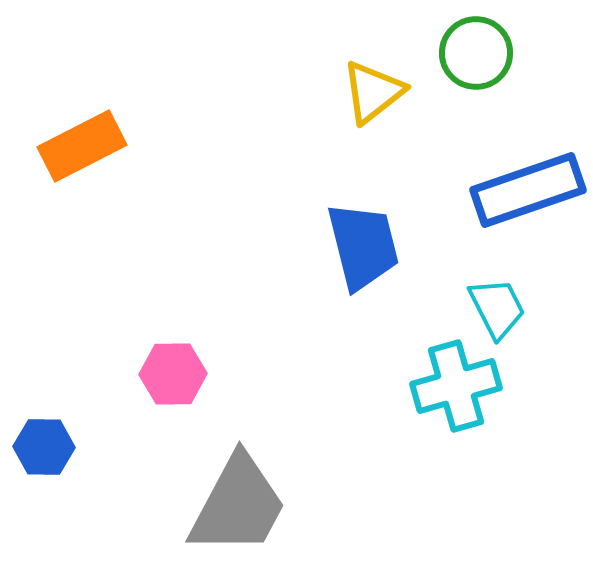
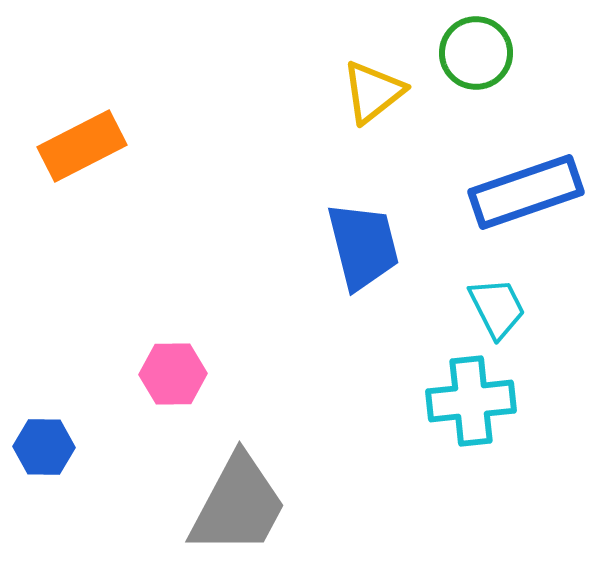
blue rectangle: moved 2 px left, 2 px down
cyan cross: moved 15 px right, 15 px down; rotated 10 degrees clockwise
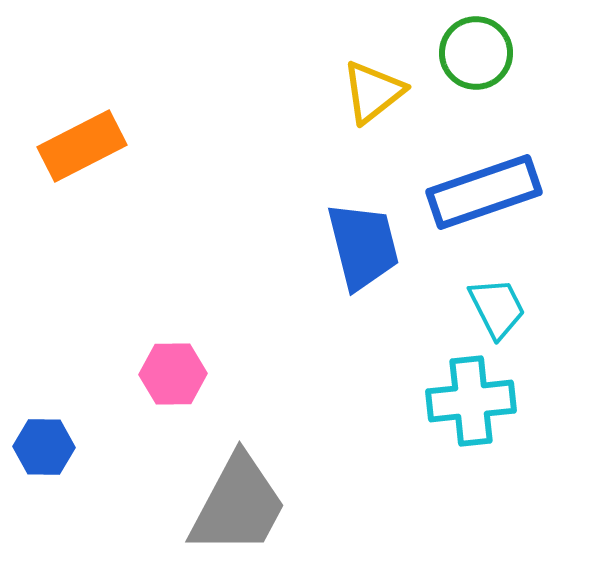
blue rectangle: moved 42 px left
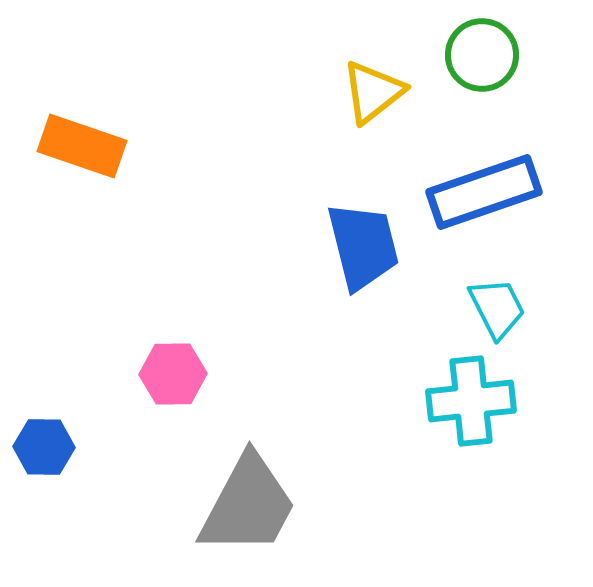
green circle: moved 6 px right, 2 px down
orange rectangle: rotated 46 degrees clockwise
gray trapezoid: moved 10 px right
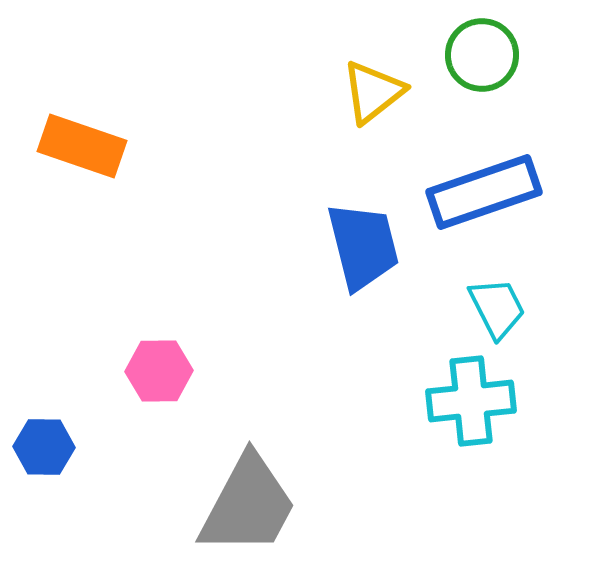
pink hexagon: moved 14 px left, 3 px up
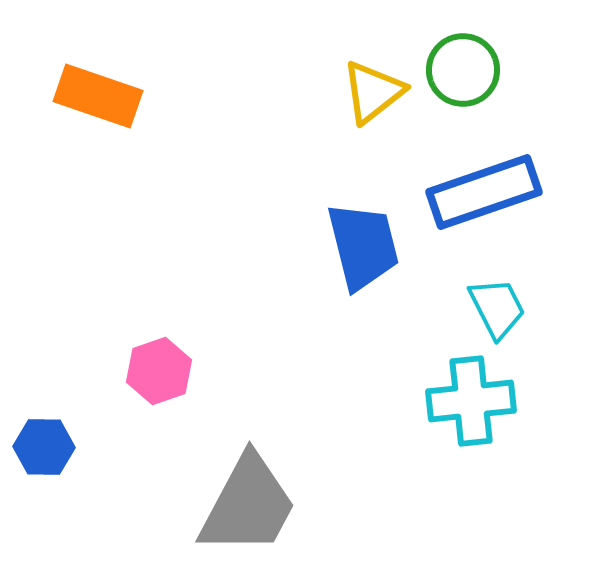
green circle: moved 19 px left, 15 px down
orange rectangle: moved 16 px right, 50 px up
pink hexagon: rotated 18 degrees counterclockwise
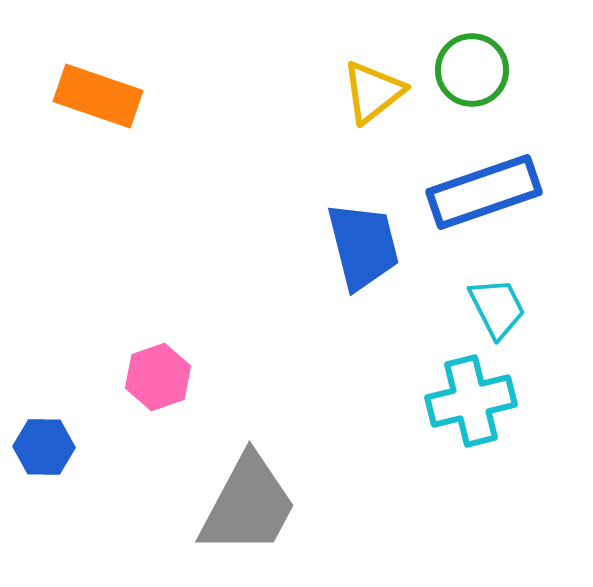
green circle: moved 9 px right
pink hexagon: moved 1 px left, 6 px down
cyan cross: rotated 8 degrees counterclockwise
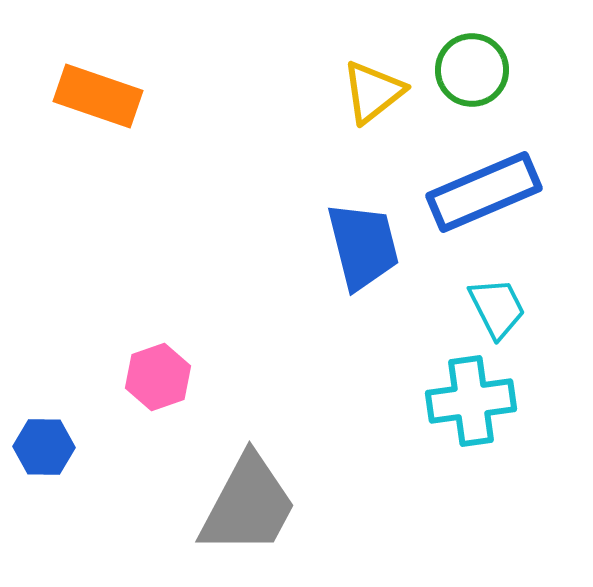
blue rectangle: rotated 4 degrees counterclockwise
cyan cross: rotated 6 degrees clockwise
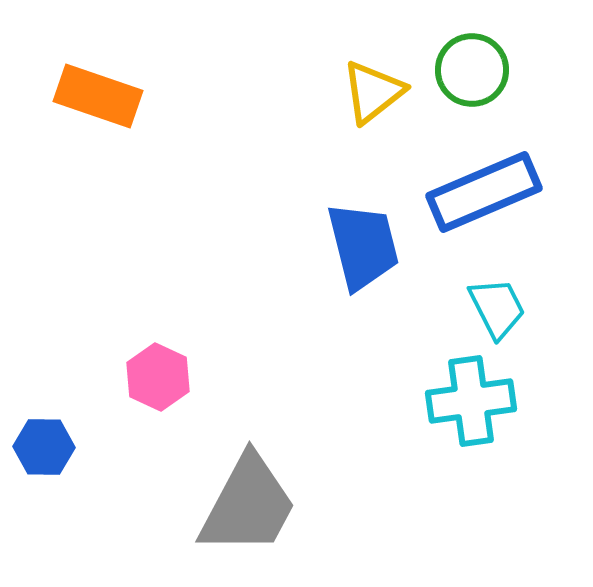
pink hexagon: rotated 16 degrees counterclockwise
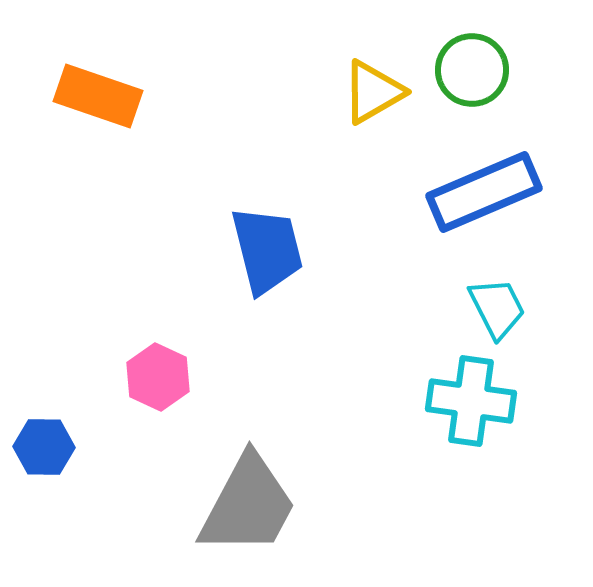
yellow triangle: rotated 8 degrees clockwise
blue trapezoid: moved 96 px left, 4 px down
cyan cross: rotated 16 degrees clockwise
